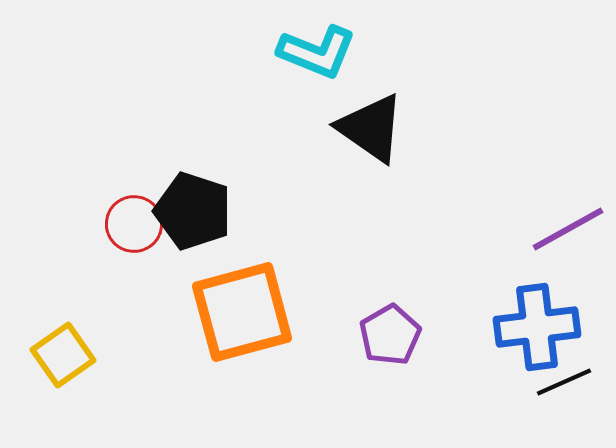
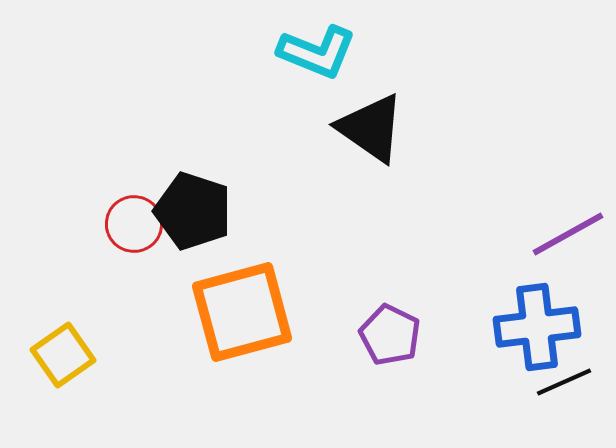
purple line: moved 5 px down
purple pentagon: rotated 16 degrees counterclockwise
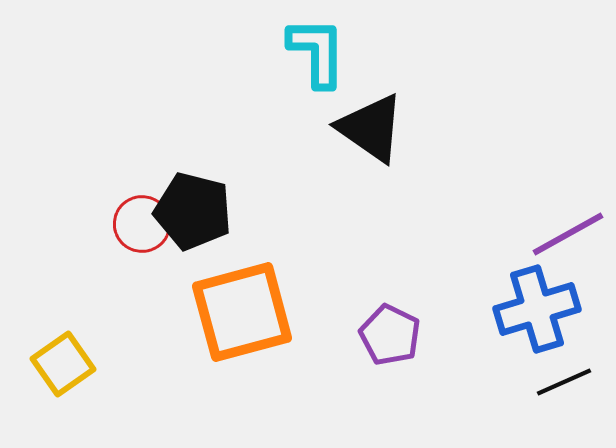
cyan L-shape: rotated 112 degrees counterclockwise
black pentagon: rotated 4 degrees counterclockwise
red circle: moved 8 px right
blue cross: moved 18 px up; rotated 10 degrees counterclockwise
yellow square: moved 9 px down
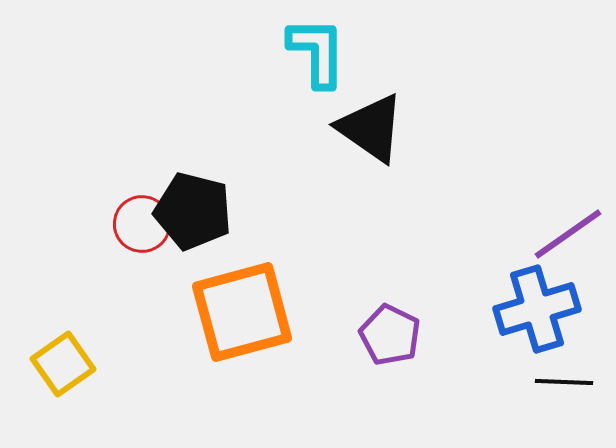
purple line: rotated 6 degrees counterclockwise
black line: rotated 26 degrees clockwise
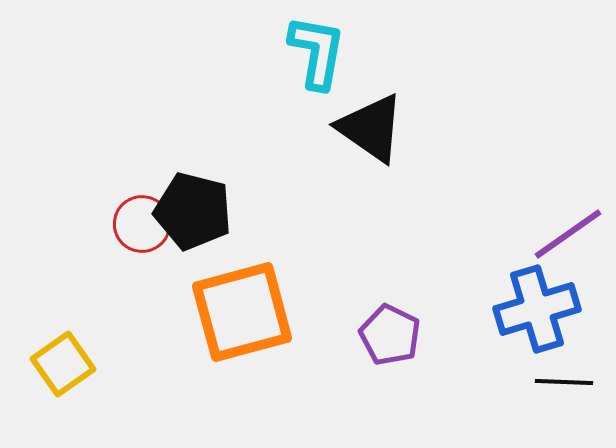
cyan L-shape: rotated 10 degrees clockwise
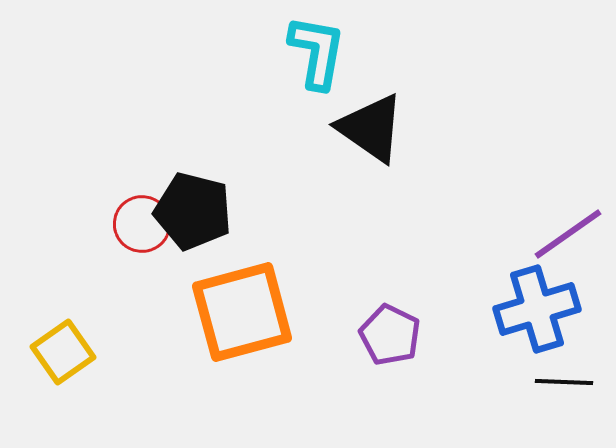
yellow square: moved 12 px up
